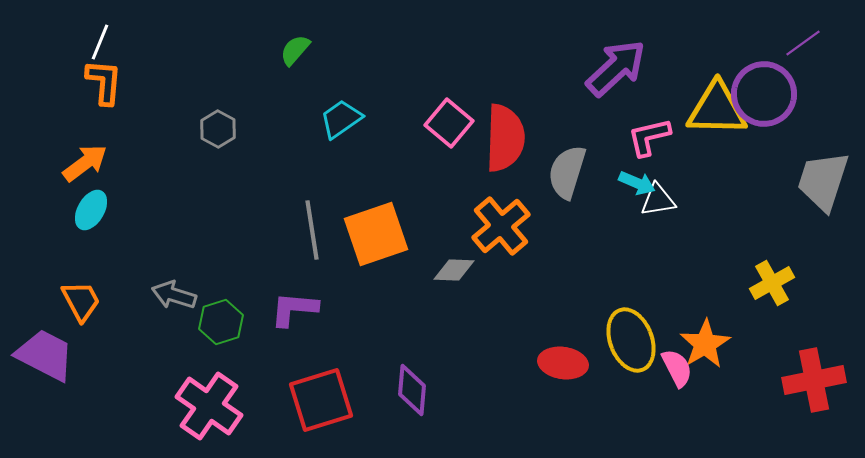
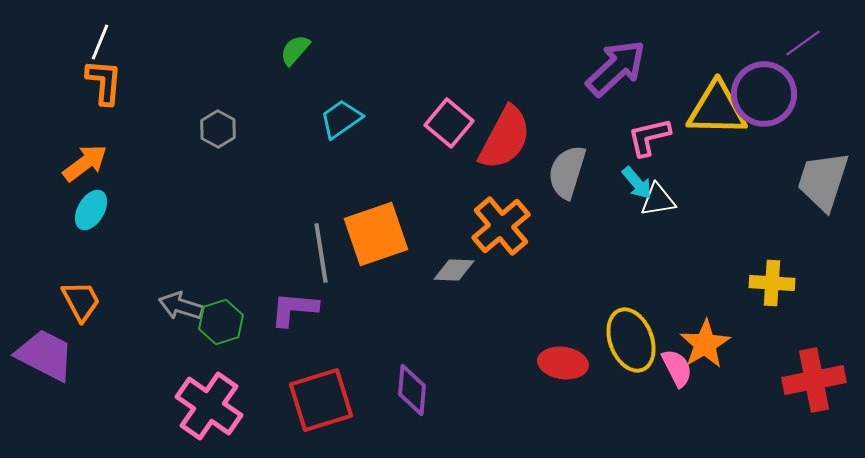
red semicircle: rotated 26 degrees clockwise
cyan arrow: rotated 27 degrees clockwise
gray line: moved 9 px right, 23 px down
yellow cross: rotated 33 degrees clockwise
gray arrow: moved 7 px right, 11 px down
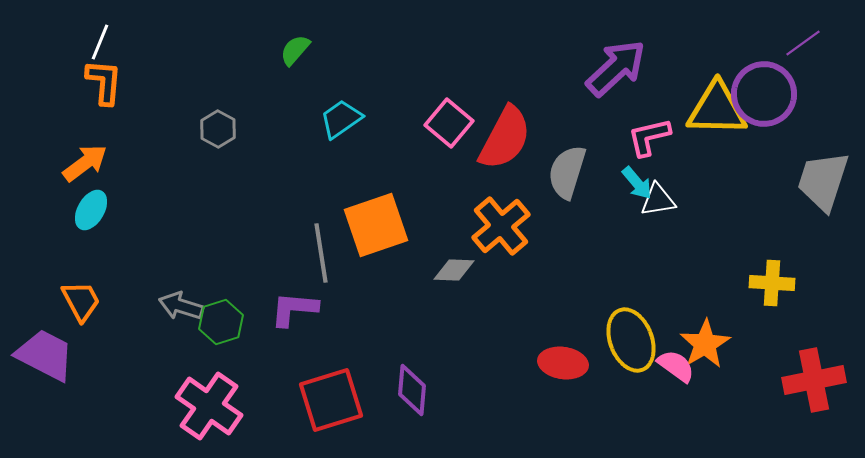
orange square: moved 9 px up
pink semicircle: moved 1 px left, 2 px up; rotated 27 degrees counterclockwise
red square: moved 10 px right
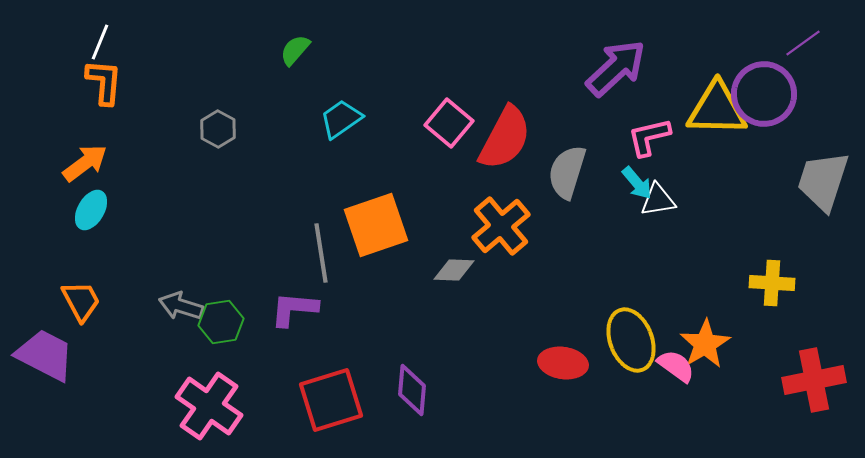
green hexagon: rotated 9 degrees clockwise
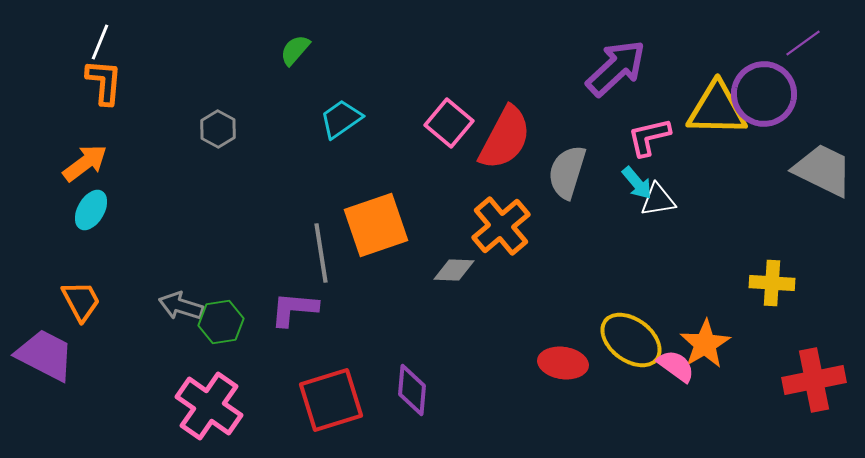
gray trapezoid: moved 11 px up; rotated 98 degrees clockwise
yellow ellipse: rotated 32 degrees counterclockwise
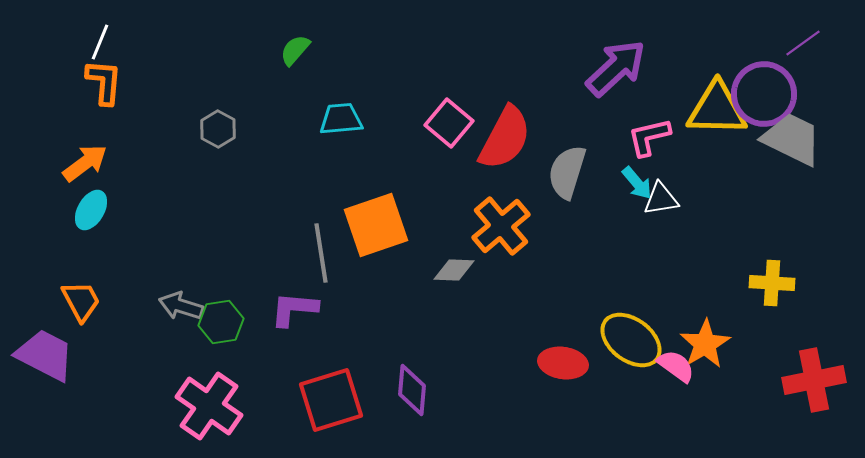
cyan trapezoid: rotated 30 degrees clockwise
gray trapezoid: moved 31 px left, 31 px up
white triangle: moved 3 px right, 1 px up
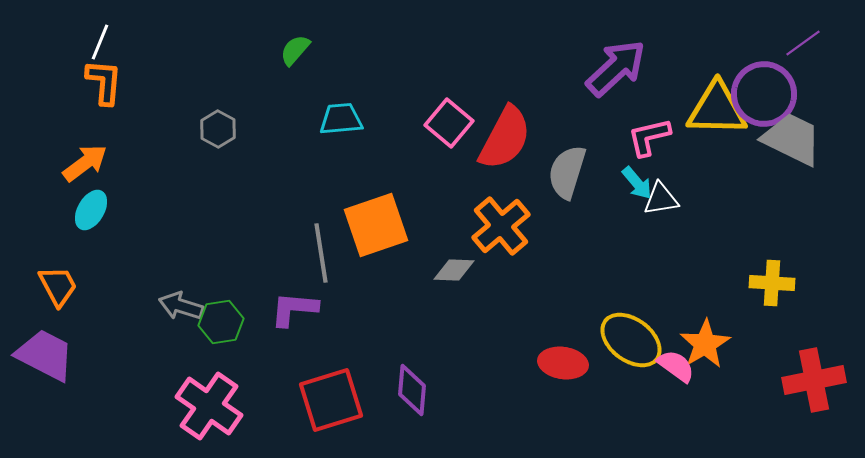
orange trapezoid: moved 23 px left, 15 px up
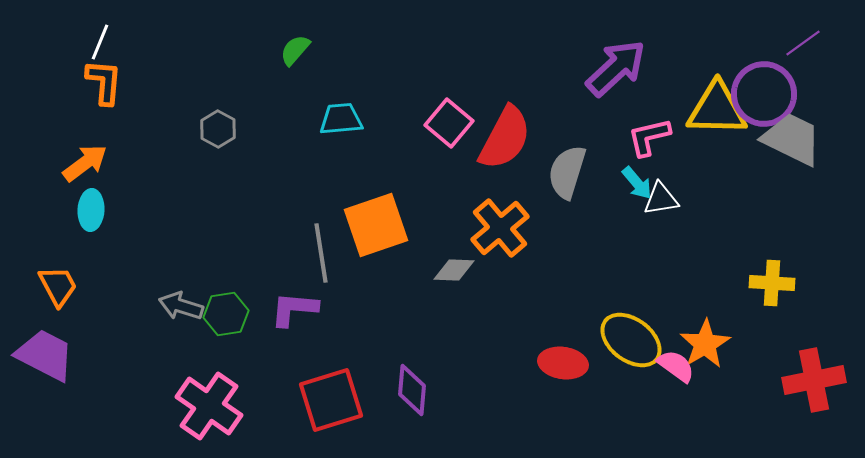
cyan ellipse: rotated 27 degrees counterclockwise
orange cross: moved 1 px left, 2 px down
green hexagon: moved 5 px right, 8 px up
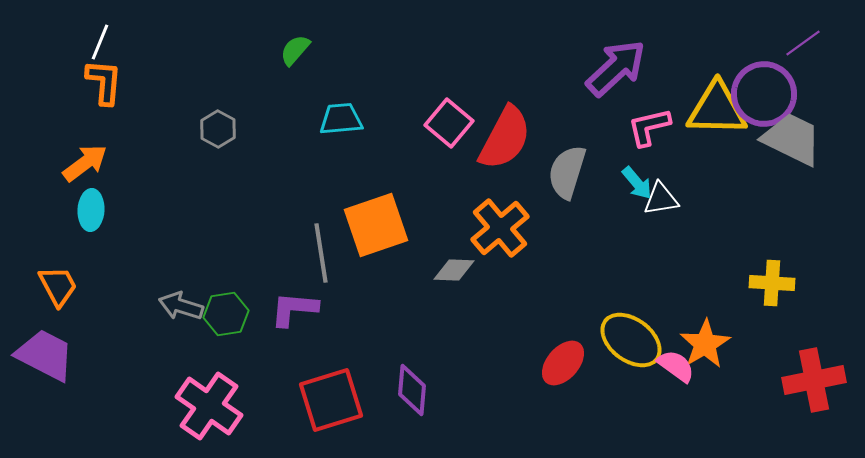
pink L-shape: moved 10 px up
red ellipse: rotated 57 degrees counterclockwise
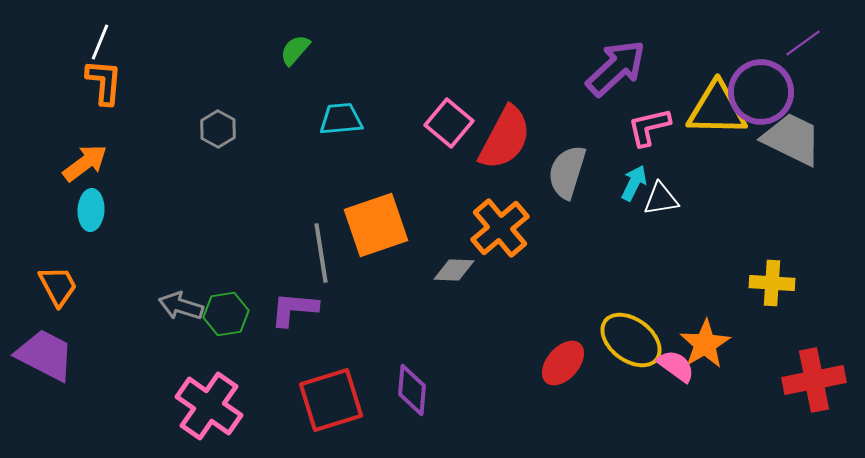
purple circle: moved 3 px left, 2 px up
cyan arrow: moved 3 px left; rotated 114 degrees counterclockwise
